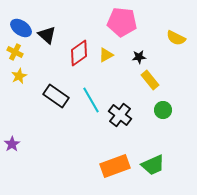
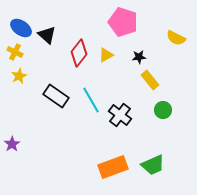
pink pentagon: moved 1 px right; rotated 12 degrees clockwise
red diamond: rotated 16 degrees counterclockwise
orange rectangle: moved 2 px left, 1 px down
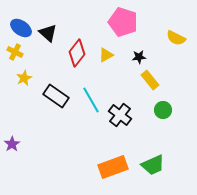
black triangle: moved 1 px right, 2 px up
red diamond: moved 2 px left
yellow star: moved 5 px right, 2 px down
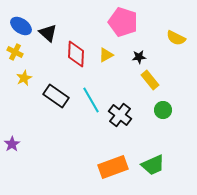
blue ellipse: moved 2 px up
red diamond: moved 1 px left, 1 px down; rotated 36 degrees counterclockwise
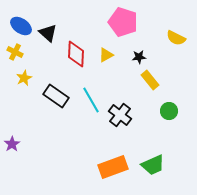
green circle: moved 6 px right, 1 px down
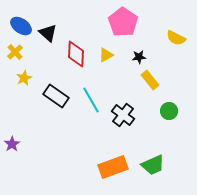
pink pentagon: rotated 16 degrees clockwise
yellow cross: rotated 21 degrees clockwise
black cross: moved 3 px right
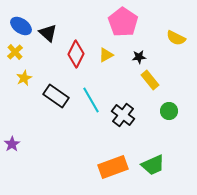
red diamond: rotated 24 degrees clockwise
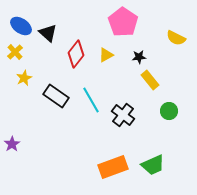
red diamond: rotated 12 degrees clockwise
